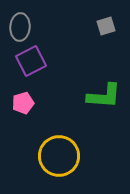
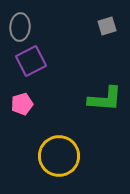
gray square: moved 1 px right
green L-shape: moved 1 px right, 3 px down
pink pentagon: moved 1 px left, 1 px down
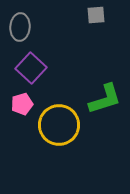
gray square: moved 11 px left, 11 px up; rotated 12 degrees clockwise
purple square: moved 7 px down; rotated 20 degrees counterclockwise
green L-shape: rotated 21 degrees counterclockwise
yellow circle: moved 31 px up
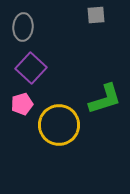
gray ellipse: moved 3 px right
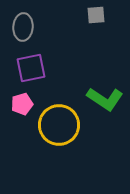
purple square: rotated 36 degrees clockwise
green L-shape: rotated 51 degrees clockwise
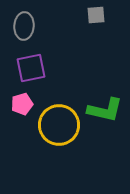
gray ellipse: moved 1 px right, 1 px up
green L-shape: moved 11 px down; rotated 21 degrees counterclockwise
